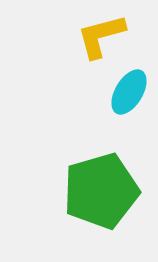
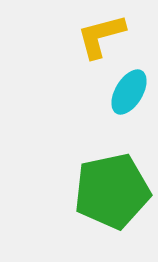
green pentagon: moved 11 px right; rotated 4 degrees clockwise
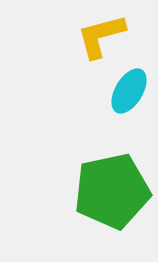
cyan ellipse: moved 1 px up
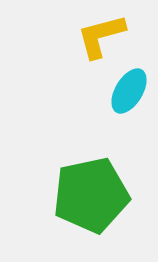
green pentagon: moved 21 px left, 4 px down
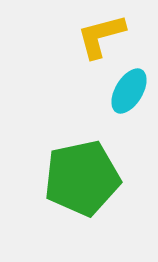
green pentagon: moved 9 px left, 17 px up
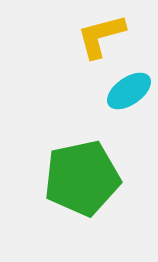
cyan ellipse: rotated 24 degrees clockwise
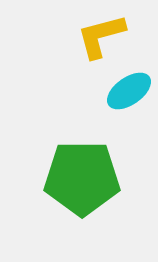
green pentagon: rotated 12 degrees clockwise
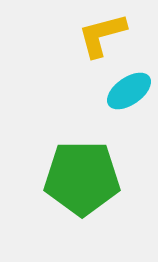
yellow L-shape: moved 1 px right, 1 px up
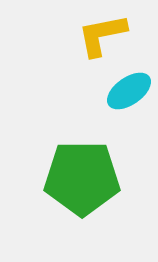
yellow L-shape: rotated 4 degrees clockwise
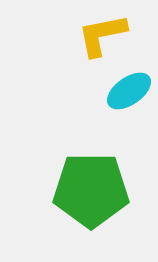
green pentagon: moved 9 px right, 12 px down
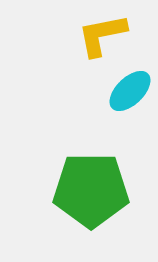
cyan ellipse: moved 1 px right; rotated 9 degrees counterclockwise
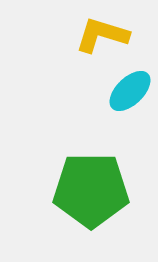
yellow L-shape: rotated 28 degrees clockwise
